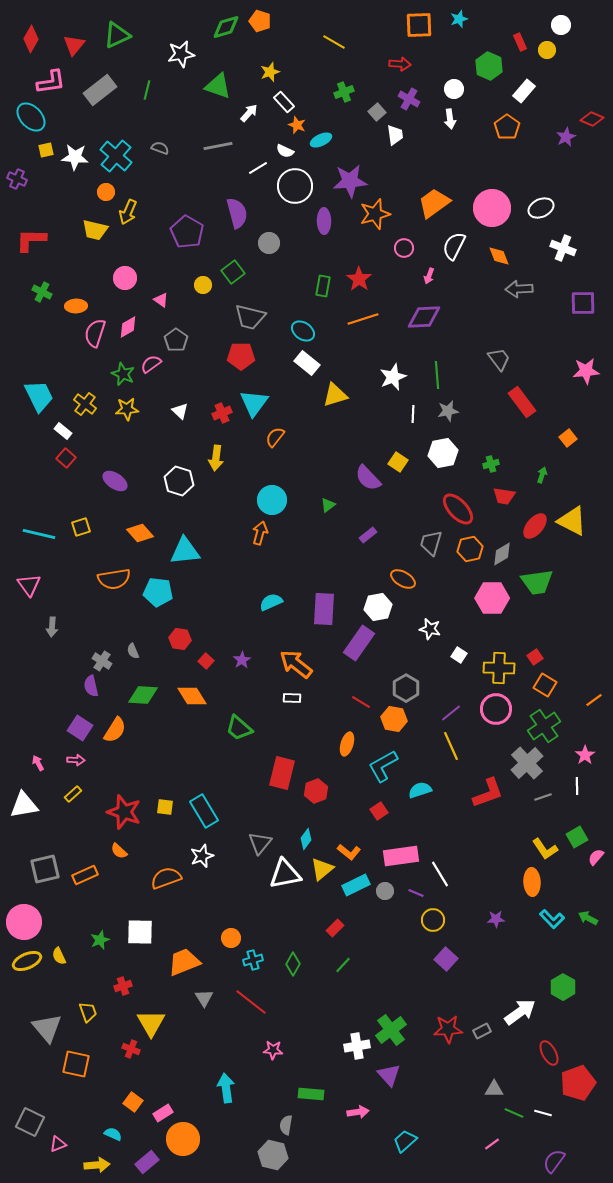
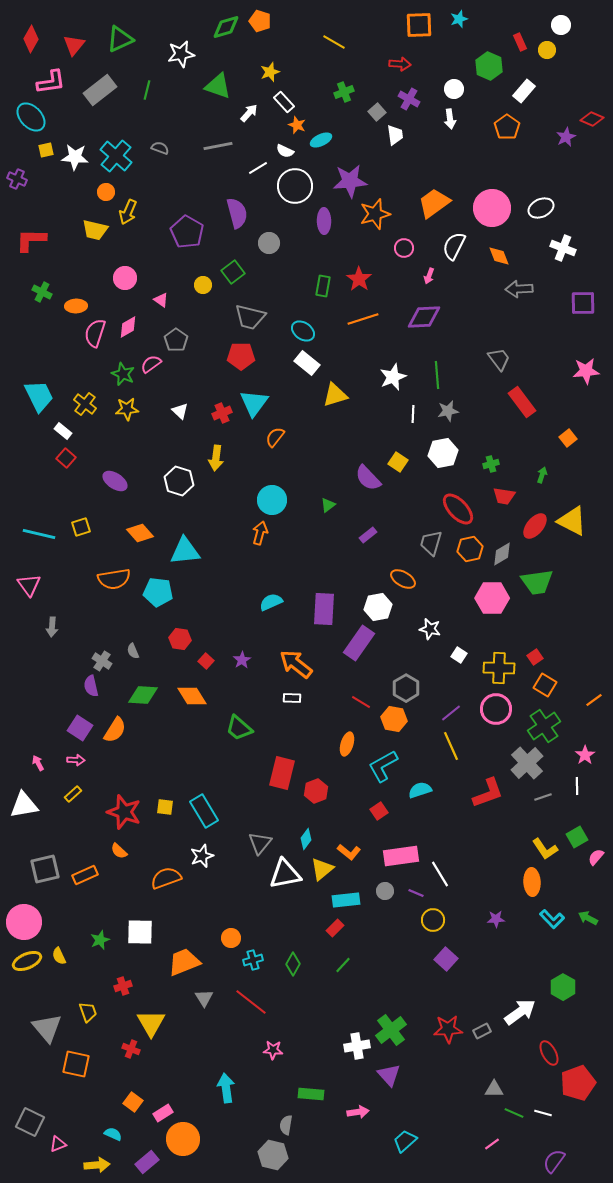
green triangle at (117, 35): moved 3 px right, 4 px down
cyan rectangle at (356, 885): moved 10 px left, 15 px down; rotated 20 degrees clockwise
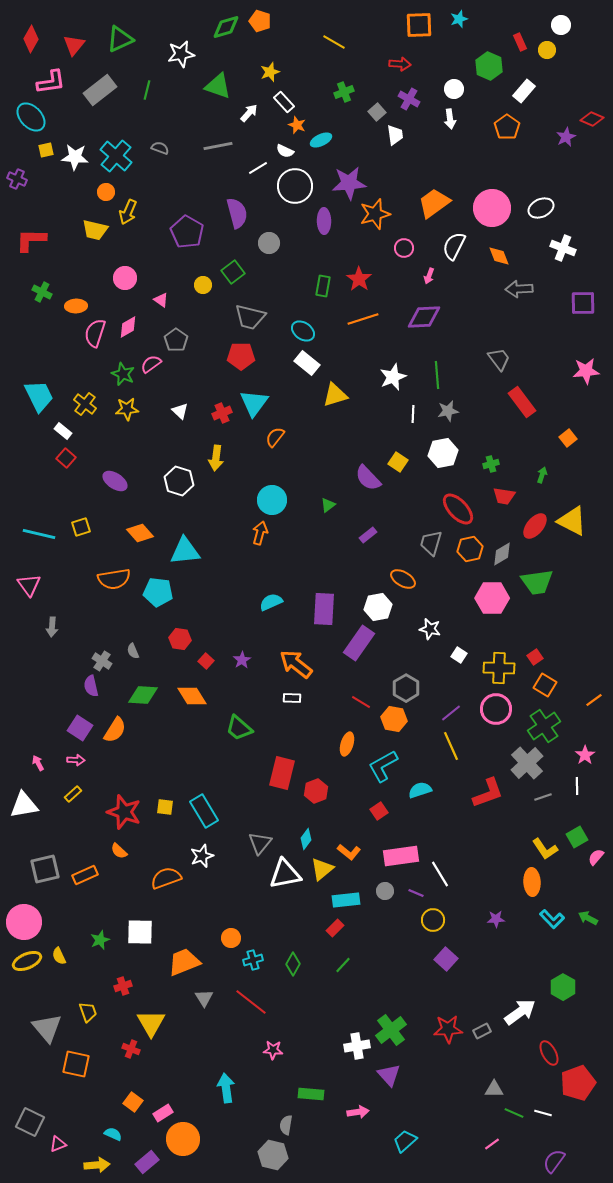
purple star at (350, 181): moved 1 px left, 2 px down
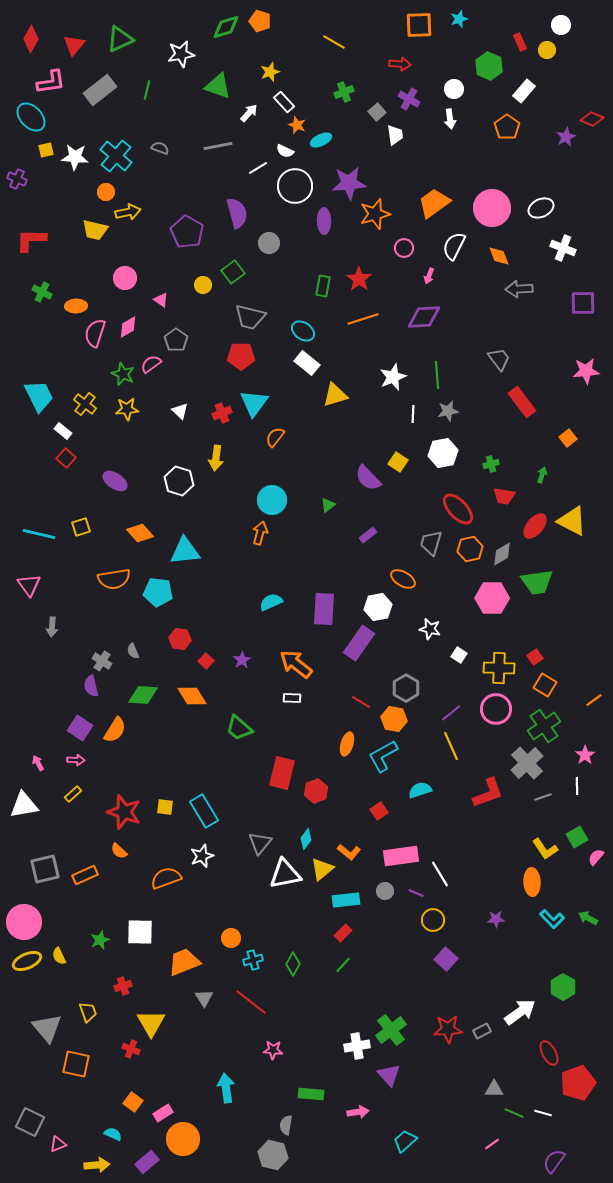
yellow arrow at (128, 212): rotated 125 degrees counterclockwise
cyan L-shape at (383, 766): moved 10 px up
red rectangle at (335, 928): moved 8 px right, 5 px down
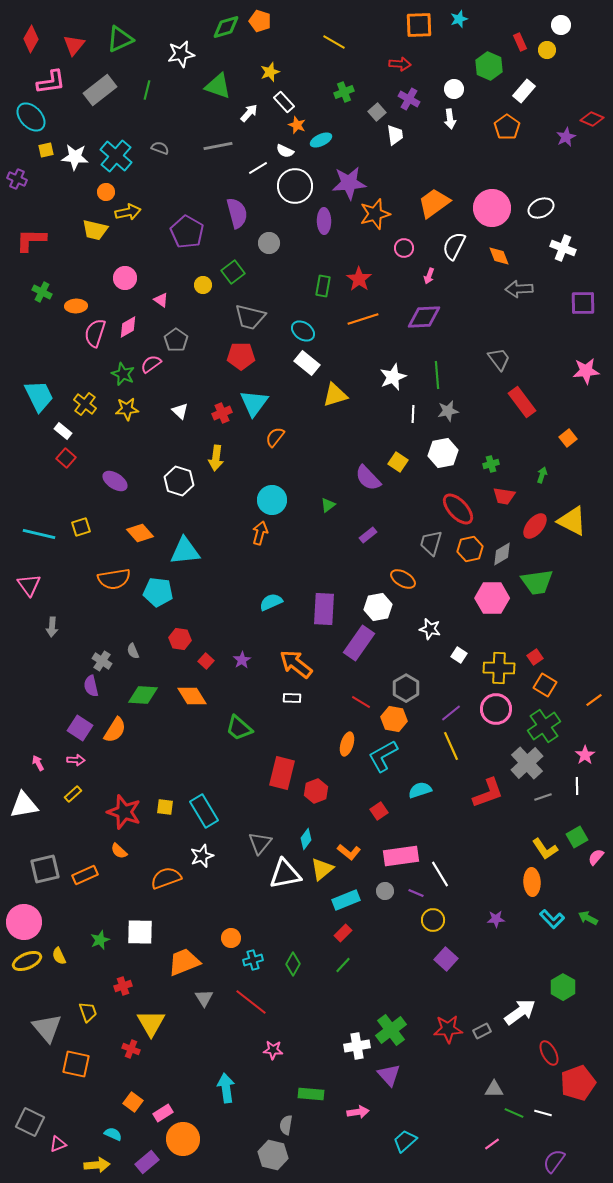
cyan rectangle at (346, 900): rotated 16 degrees counterclockwise
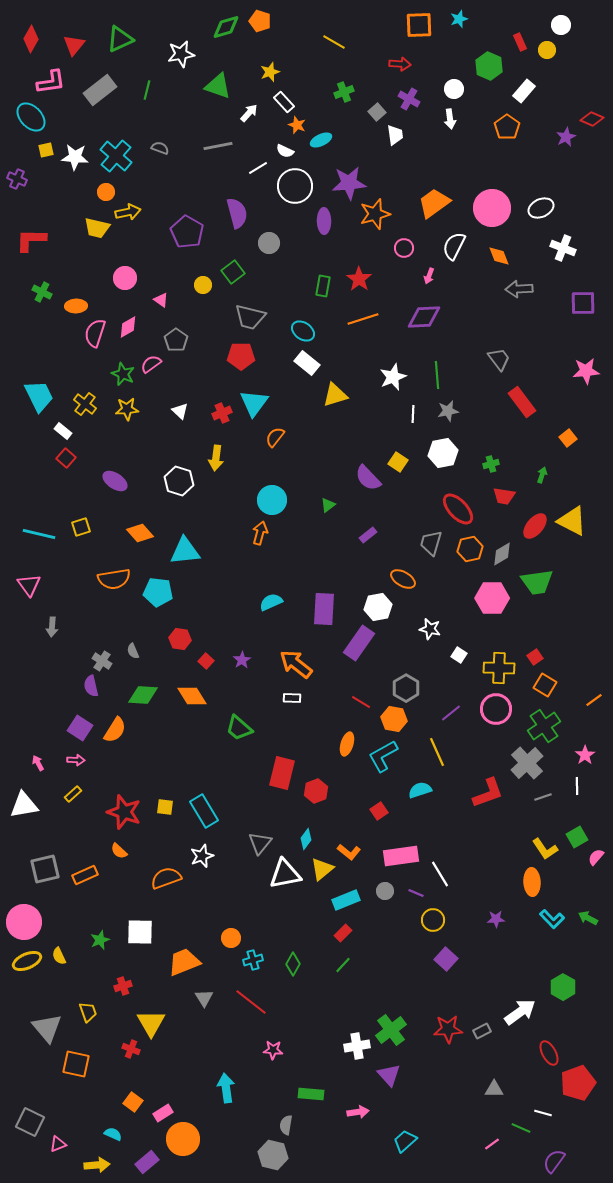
yellow trapezoid at (95, 230): moved 2 px right, 2 px up
yellow line at (451, 746): moved 14 px left, 6 px down
green line at (514, 1113): moved 7 px right, 15 px down
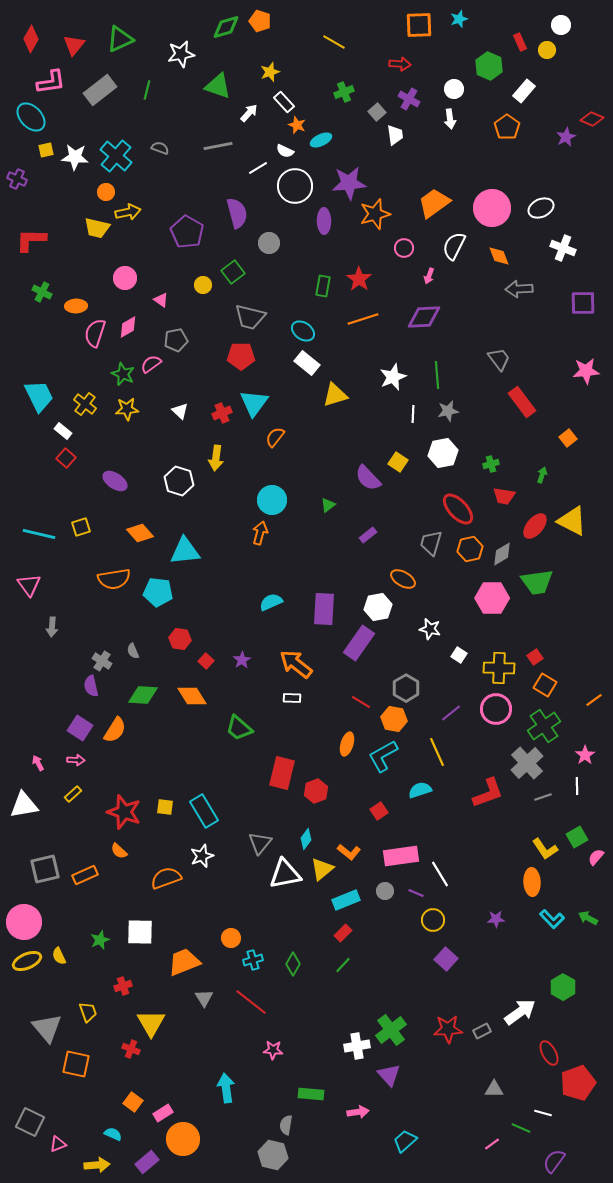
gray pentagon at (176, 340): rotated 25 degrees clockwise
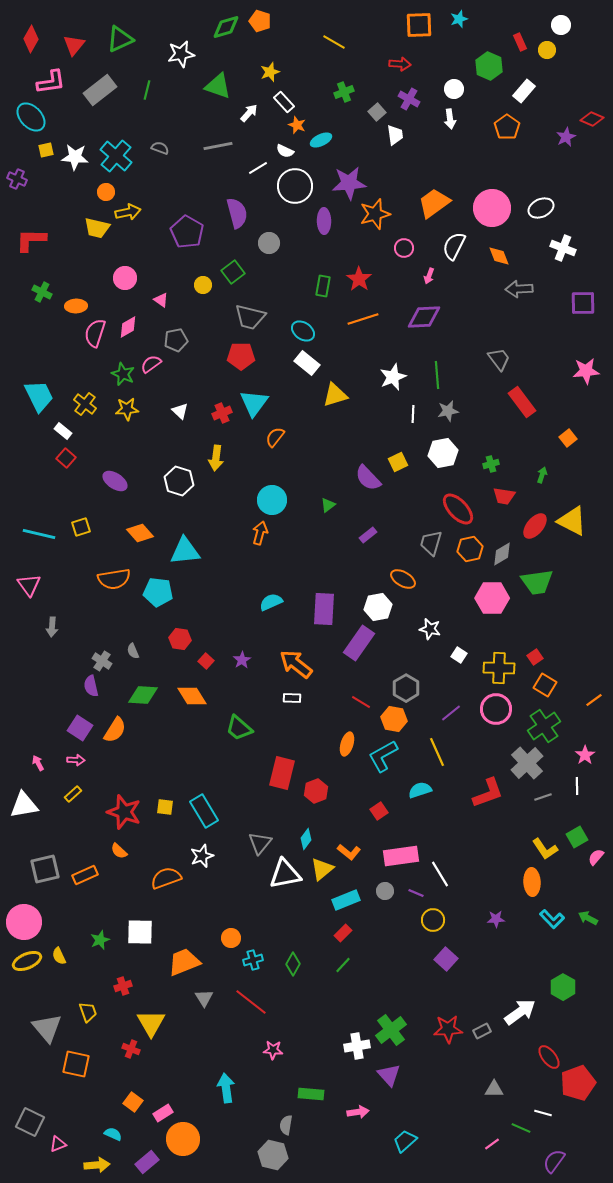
yellow square at (398, 462): rotated 30 degrees clockwise
red ellipse at (549, 1053): moved 4 px down; rotated 10 degrees counterclockwise
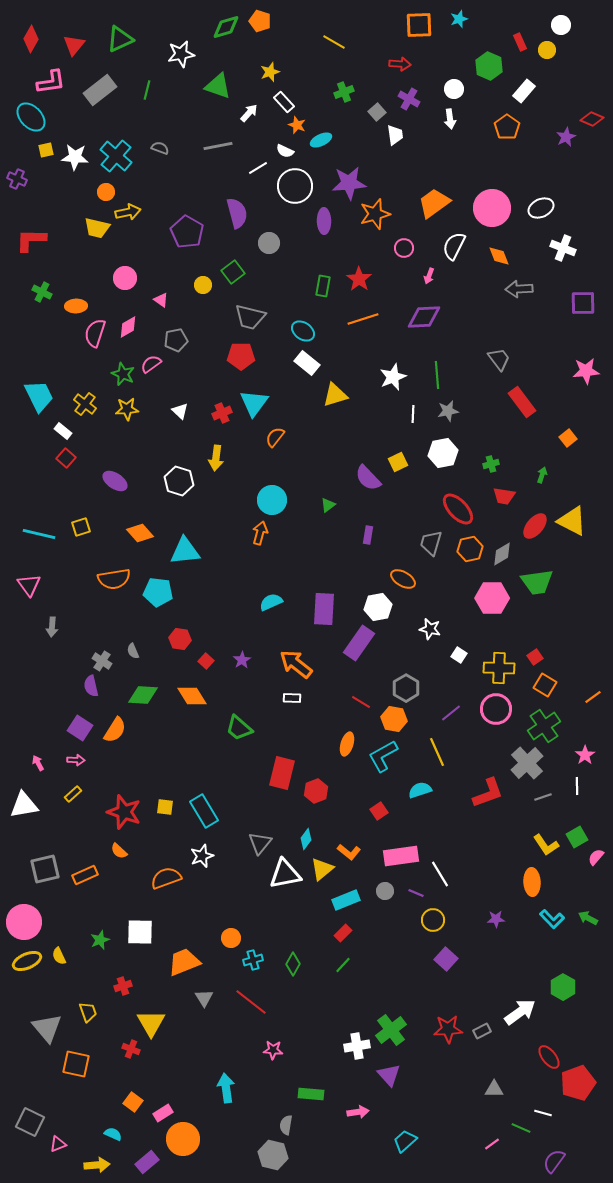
purple rectangle at (368, 535): rotated 42 degrees counterclockwise
orange line at (594, 700): moved 1 px left, 3 px up
yellow L-shape at (545, 849): moved 1 px right, 4 px up
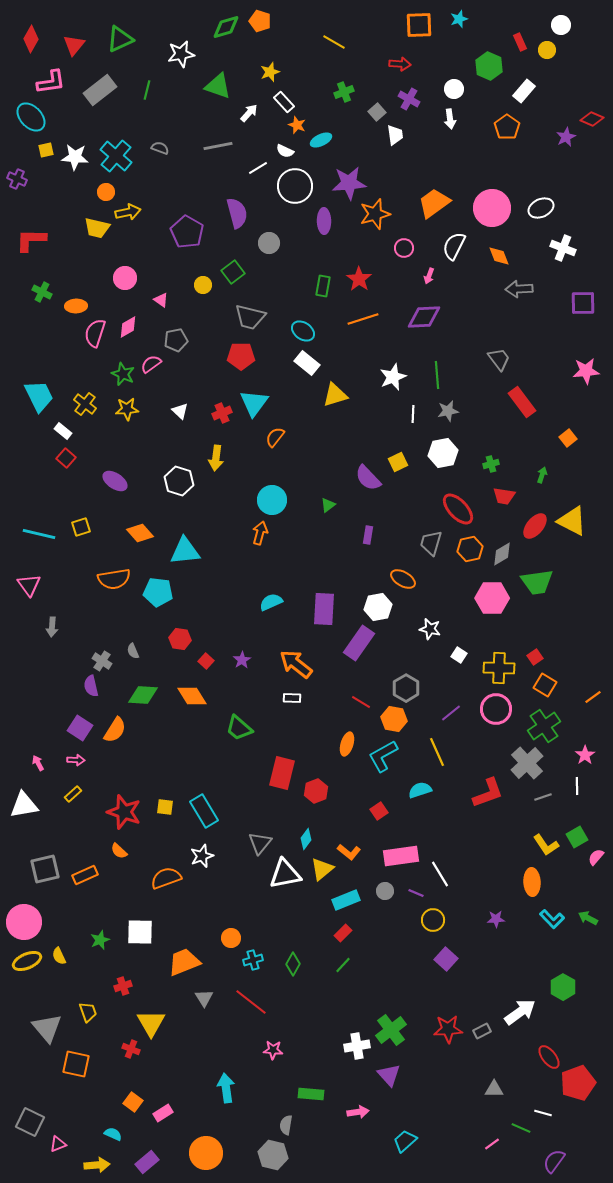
orange circle at (183, 1139): moved 23 px right, 14 px down
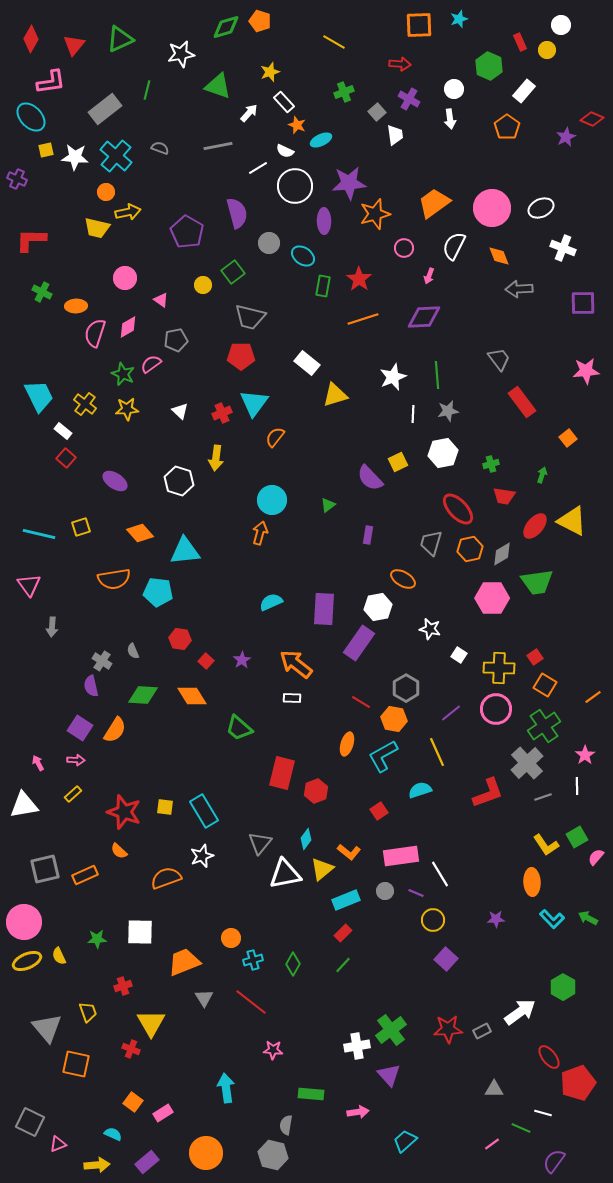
gray rectangle at (100, 90): moved 5 px right, 19 px down
cyan ellipse at (303, 331): moved 75 px up
purple semicircle at (368, 478): moved 2 px right
green star at (100, 940): moved 3 px left, 1 px up; rotated 18 degrees clockwise
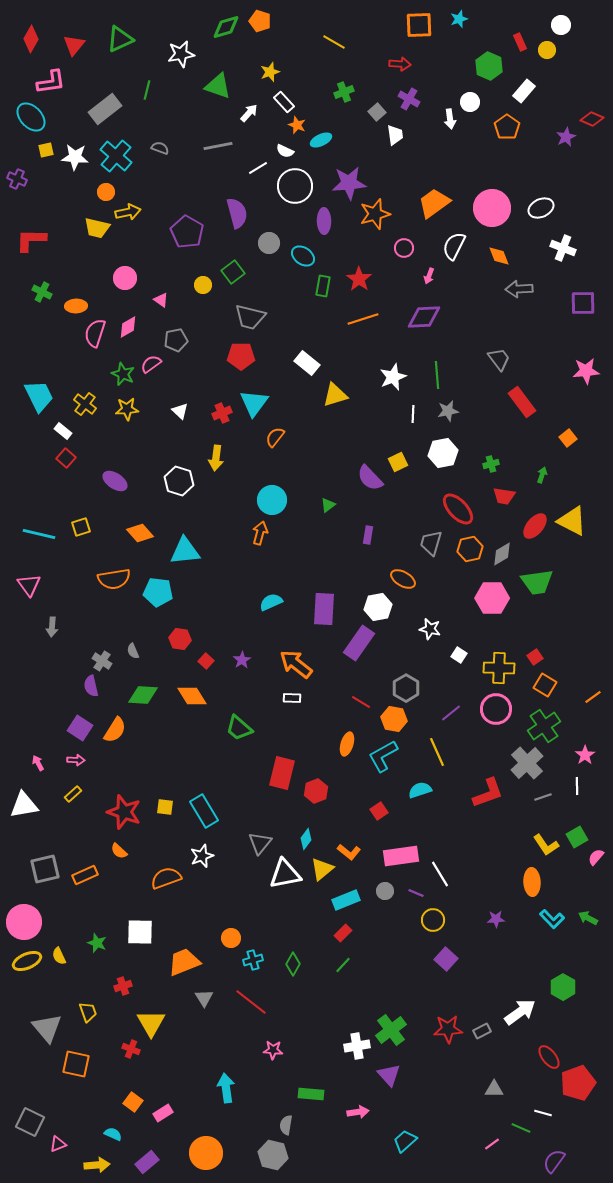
white circle at (454, 89): moved 16 px right, 13 px down
green star at (97, 939): moved 4 px down; rotated 24 degrees clockwise
